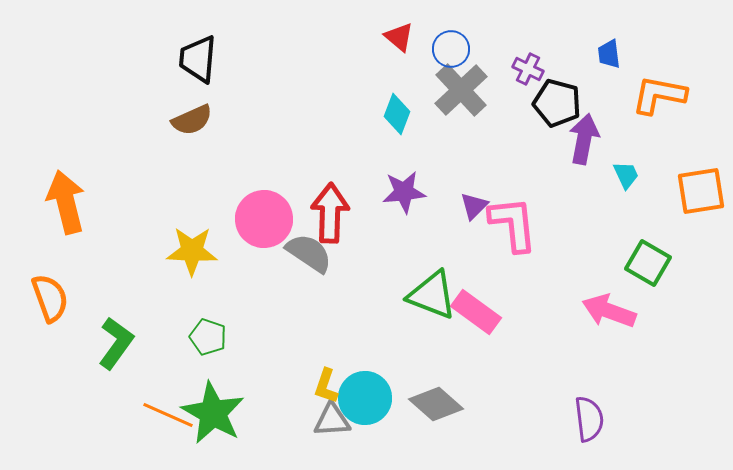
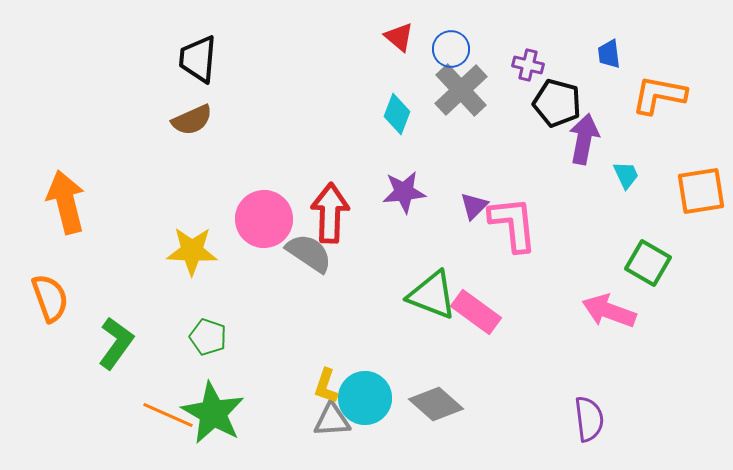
purple cross: moved 4 px up; rotated 12 degrees counterclockwise
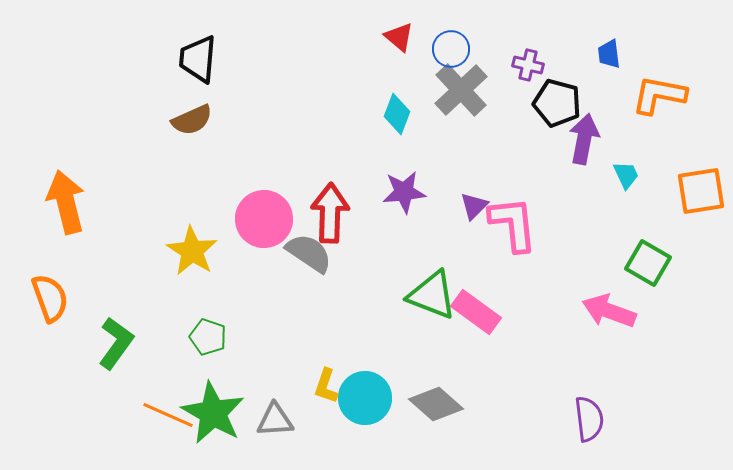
yellow star: rotated 30 degrees clockwise
gray triangle: moved 57 px left
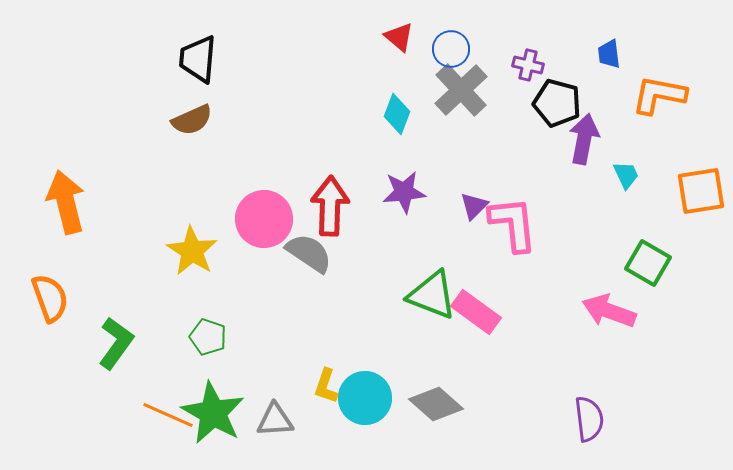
red arrow: moved 7 px up
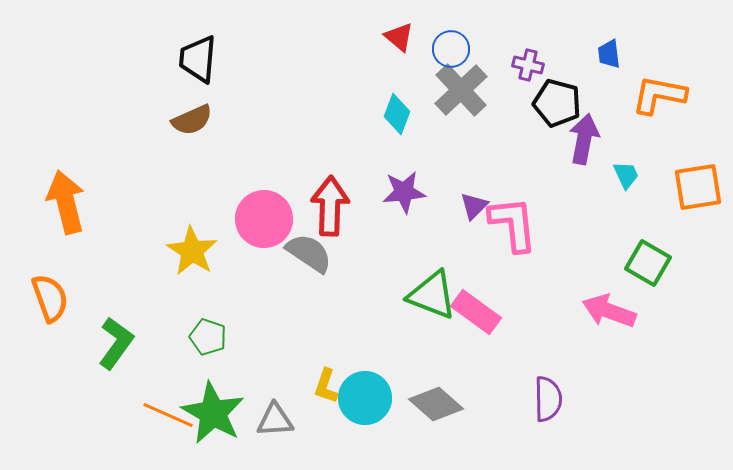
orange square: moved 3 px left, 4 px up
purple semicircle: moved 41 px left, 20 px up; rotated 6 degrees clockwise
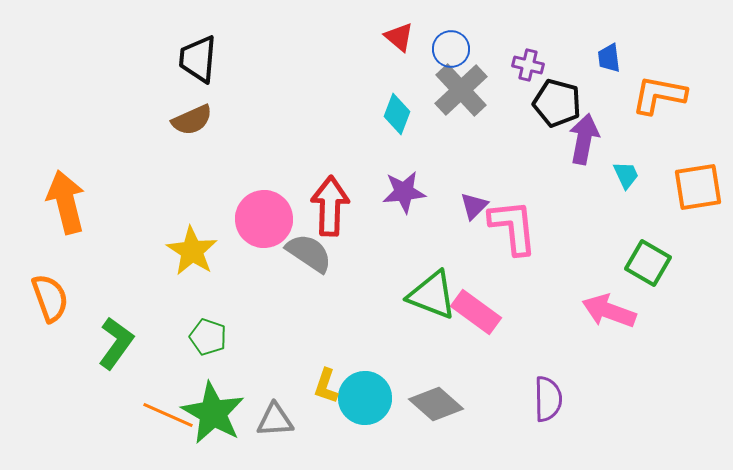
blue trapezoid: moved 4 px down
pink L-shape: moved 3 px down
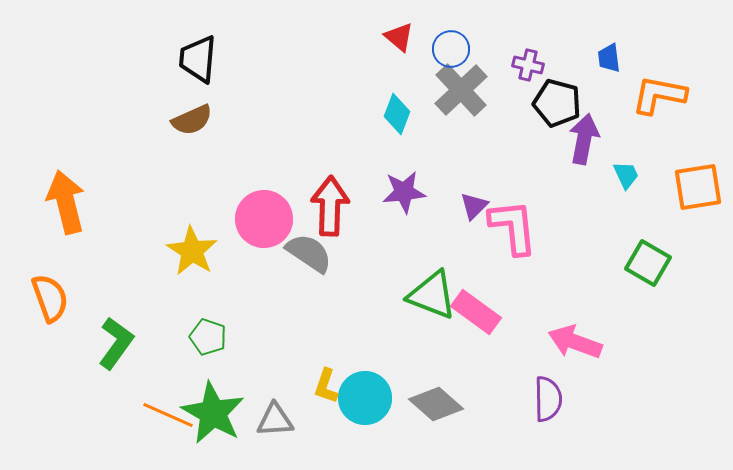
pink arrow: moved 34 px left, 31 px down
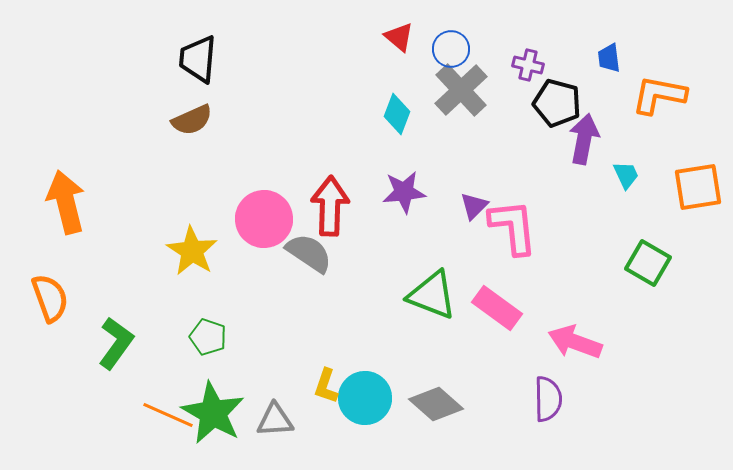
pink rectangle: moved 21 px right, 4 px up
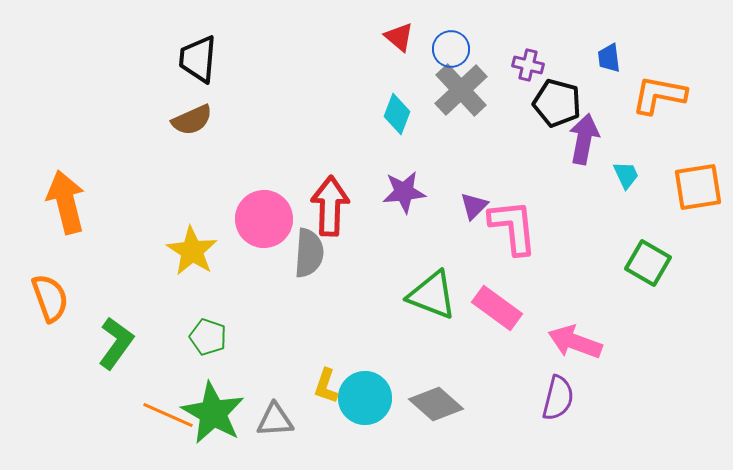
gray semicircle: rotated 60 degrees clockwise
purple semicircle: moved 10 px right, 1 px up; rotated 15 degrees clockwise
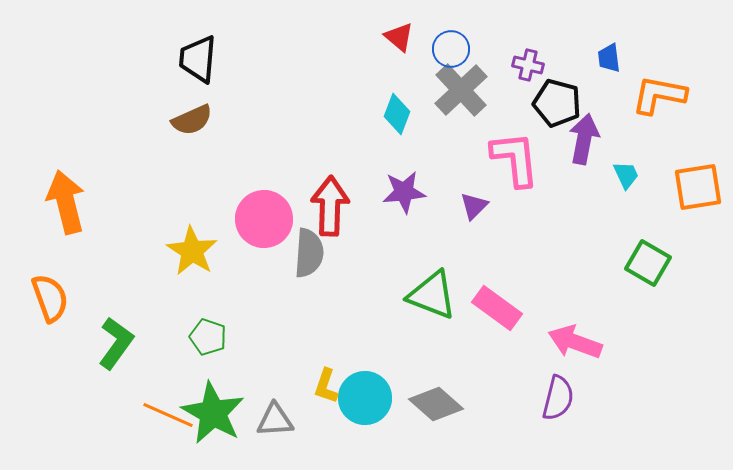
pink L-shape: moved 2 px right, 68 px up
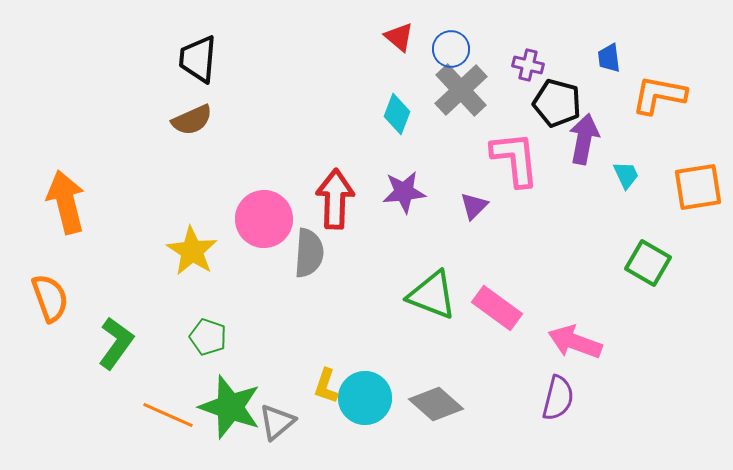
red arrow: moved 5 px right, 7 px up
green star: moved 17 px right, 6 px up; rotated 10 degrees counterclockwise
gray triangle: moved 2 px right, 2 px down; rotated 36 degrees counterclockwise
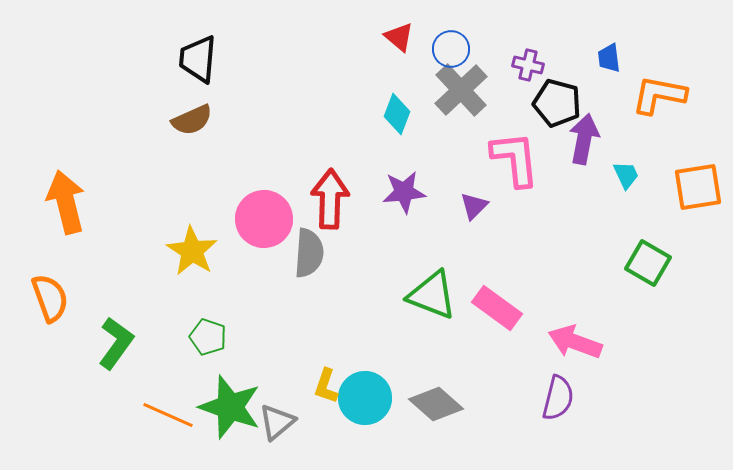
red arrow: moved 5 px left
